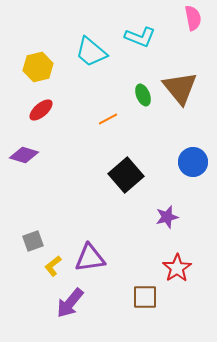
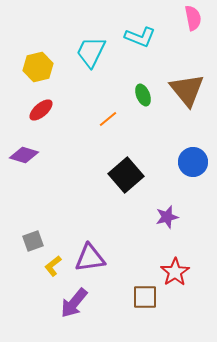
cyan trapezoid: rotated 76 degrees clockwise
brown triangle: moved 7 px right, 2 px down
orange line: rotated 12 degrees counterclockwise
red star: moved 2 px left, 4 px down
purple arrow: moved 4 px right
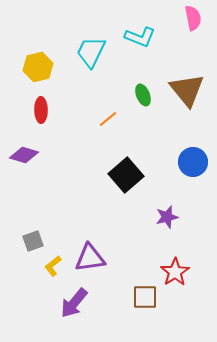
red ellipse: rotated 50 degrees counterclockwise
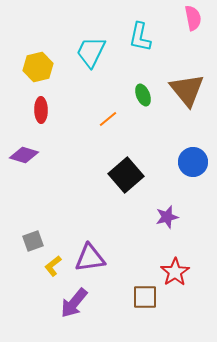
cyan L-shape: rotated 80 degrees clockwise
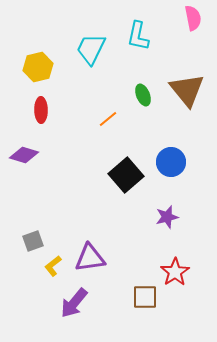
cyan L-shape: moved 2 px left, 1 px up
cyan trapezoid: moved 3 px up
blue circle: moved 22 px left
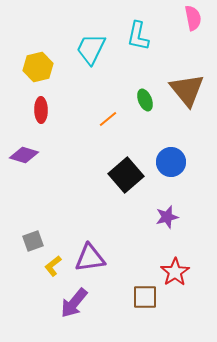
green ellipse: moved 2 px right, 5 px down
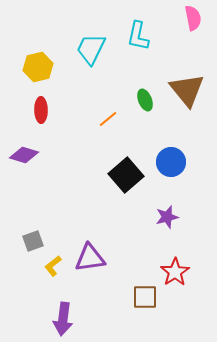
purple arrow: moved 11 px left, 16 px down; rotated 32 degrees counterclockwise
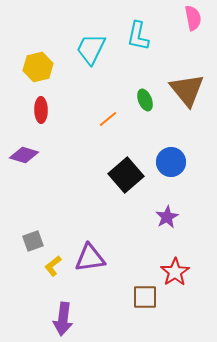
purple star: rotated 15 degrees counterclockwise
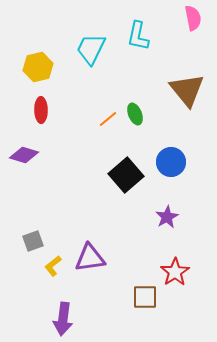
green ellipse: moved 10 px left, 14 px down
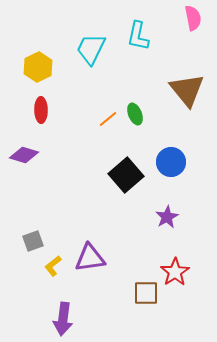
yellow hexagon: rotated 12 degrees counterclockwise
brown square: moved 1 px right, 4 px up
